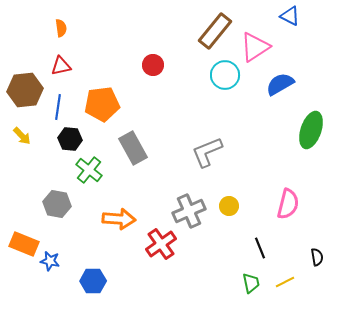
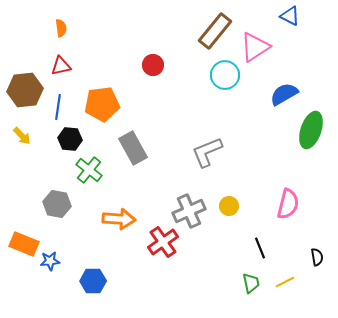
blue semicircle: moved 4 px right, 10 px down
red cross: moved 2 px right, 2 px up
blue star: rotated 18 degrees counterclockwise
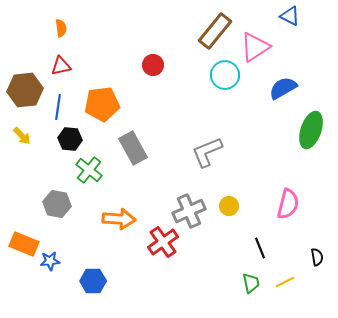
blue semicircle: moved 1 px left, 6 px up
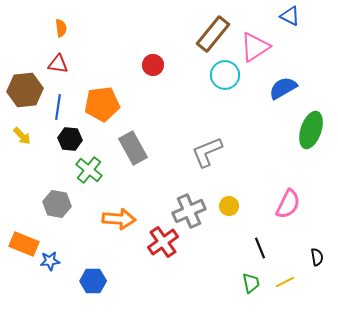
brown rectangle: moved 2 px left, 3 px down
red triangle: moved 3 px left, 2 px up; rotated 20 degrees clockwise
pink semicircle: rotated 12 degrees clockwise
